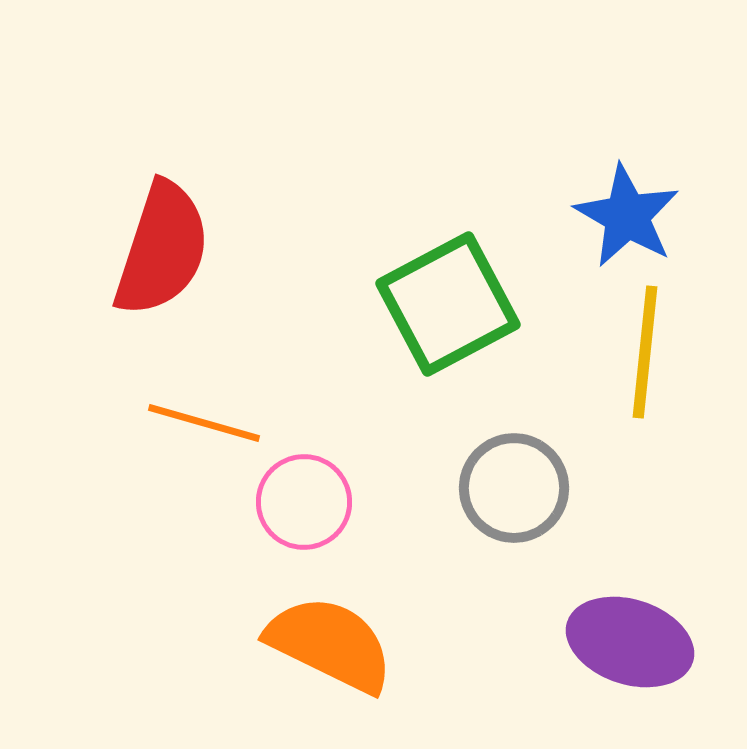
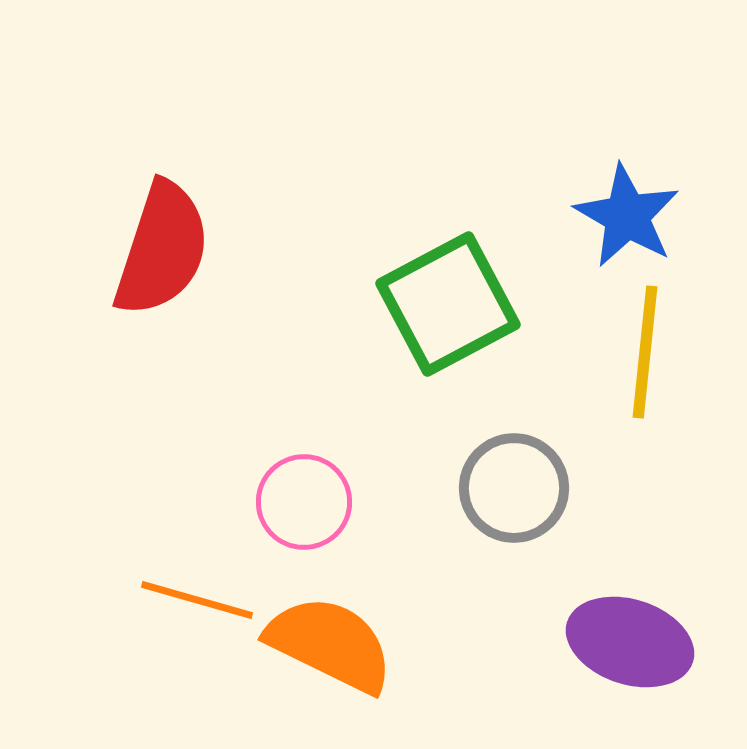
orange line: moved 7 px left, 177 px down
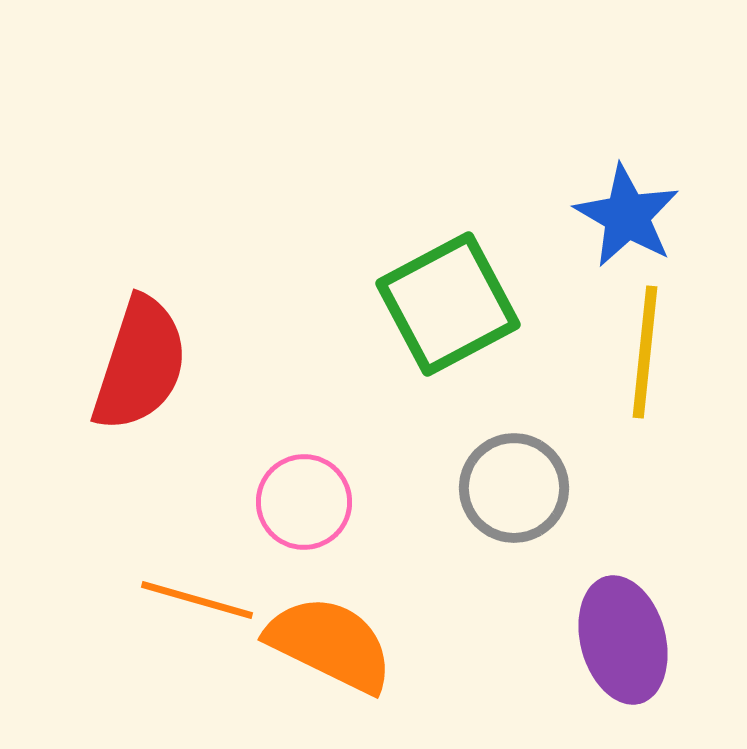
red semicircle: moved 22 px left, 115 px down
purple ellipse: moved 7 px left, 2 px up; rotated 57 degrees clockwise
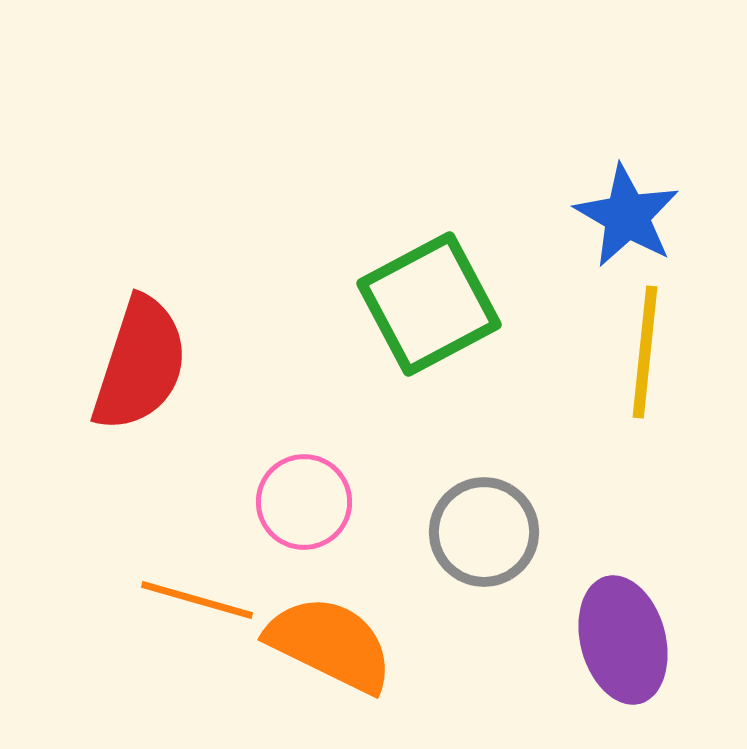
green square: moved 19 px left
gray circle: moved 30 px left, 44 px down
